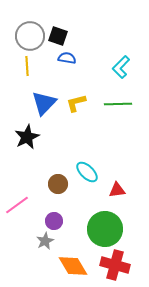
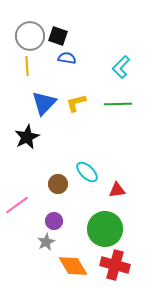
gray star: moved 1 px right, 1 px down
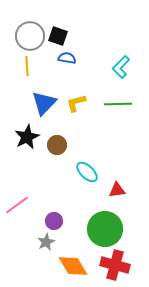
brown circle: moved 1 px left, 39 px up
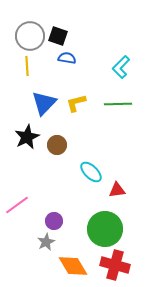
cyan ellipse: moved 4 px right
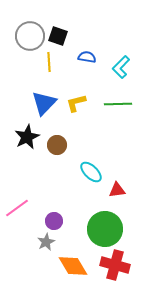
blue semicircle: moved 20 px right, 1 px up
yellow line: moved 22 px right, 4 px up
pink line: moved 3 px down
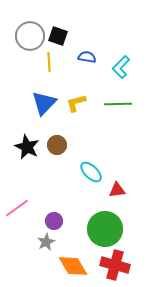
black star: moved 10 px down; rotated 20 degrees counterclockwise
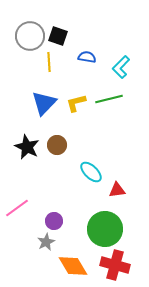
green line: moved 9 px left, 5 px up; rotated 12 degrees counterclockwise
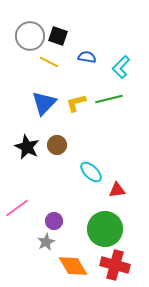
yellow line: rotated 60 degrees counterclockwise
